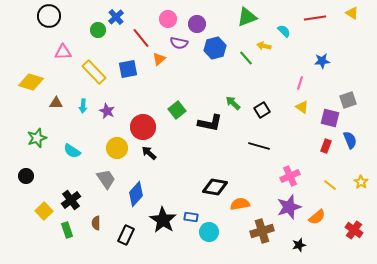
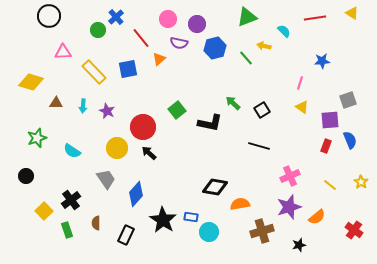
purple square at (330, 118): moved 2 px down; rotated 18 degrees counterclockwise
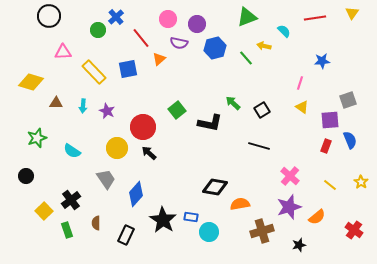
yellow triangle at (352, 13): rotated 32 degrees clockwise
pink cross at (290, 176): rotated 24 degrees counterclockwise
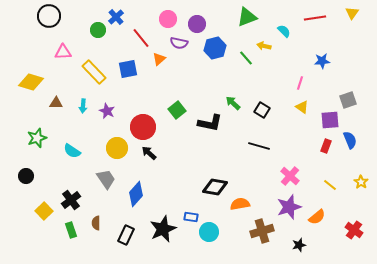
black square at (262, 110): rotated 28 degrees counterclockwise
black star at (163, 220): moved 9 px down; rotated 16 degrees clockwise
green rectangle at (67, 230): moved 4 px right
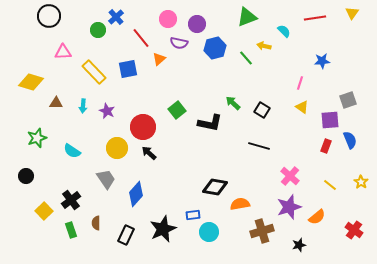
blue rectangle at (191, 217): moved 2 px right, 2 px up; rotated 16 degrees counterclockwise
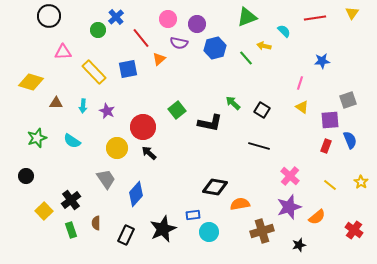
cyan semicircle at (72, 151): moved 10 px up
